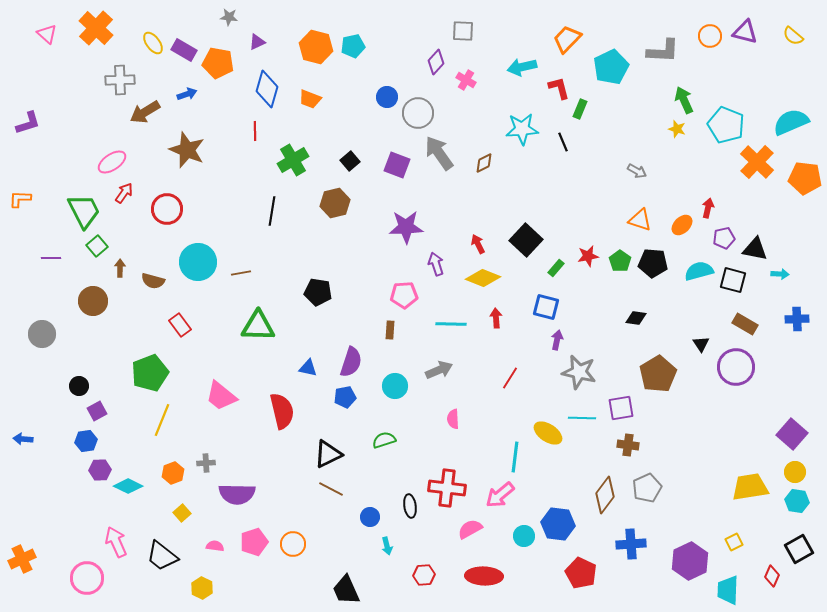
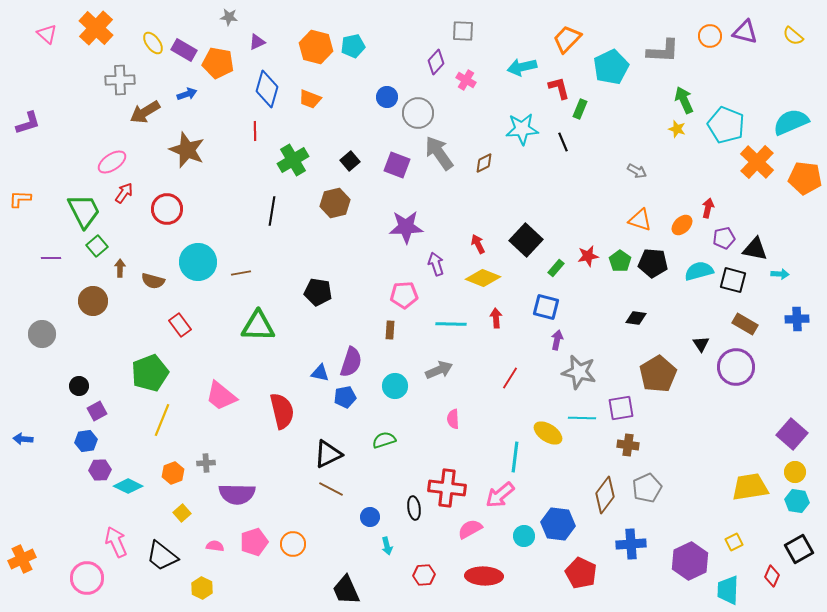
blue triangle at (308, 368): moved 12 px right, 5 px down
black ellipse at (410, 506): moved 4 px right, 2 px down
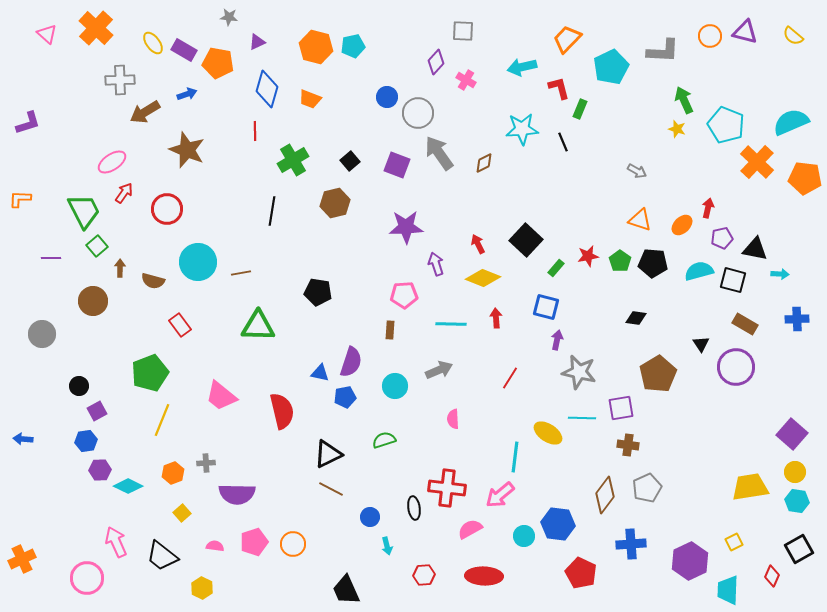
purple pentagon at (724, 238): moved 2 px left
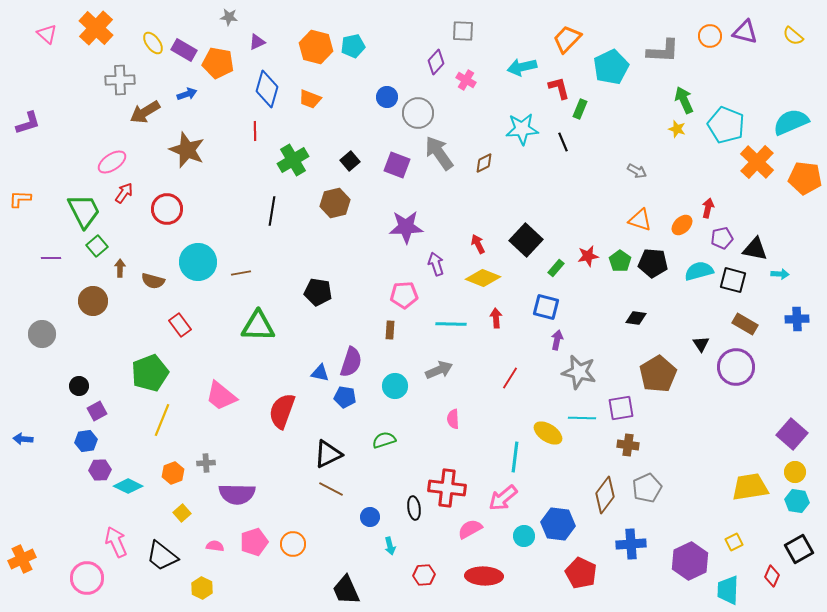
blue pentagon at (345, 397): rotated 20 degrees clockwise
red semicircle at (282, 411): rotated 147 degrees counterclockwise
pink arrow at (500, 495): moved 3 px right, 3 px down
cyan arrow at (387, 546): moved 3 px right
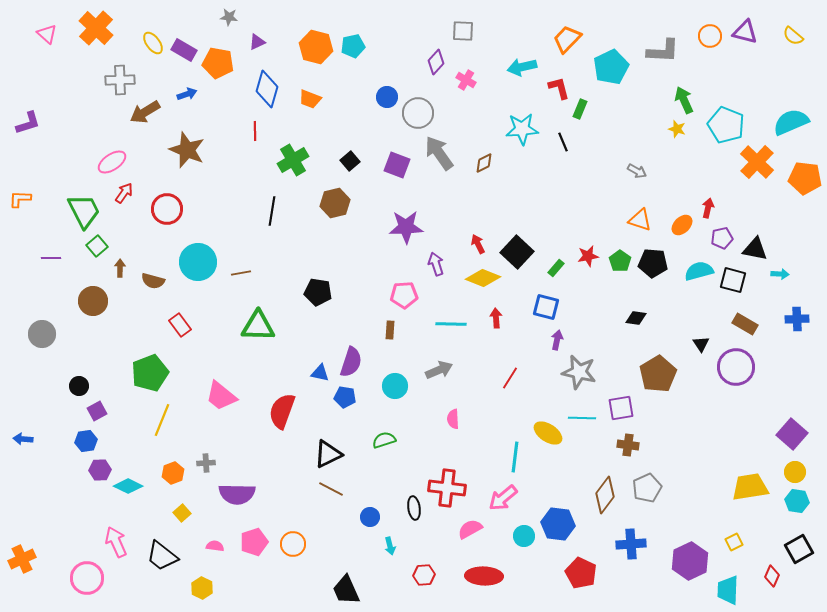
black square at (526, 240): moved 9 px left, 12 px down
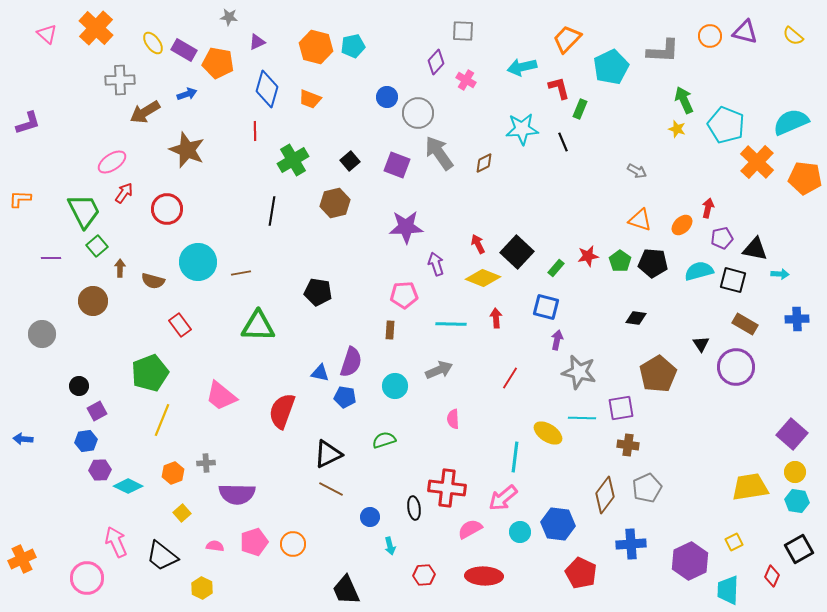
cyan circle at (524, 536): moved 4 px left, 4 px up
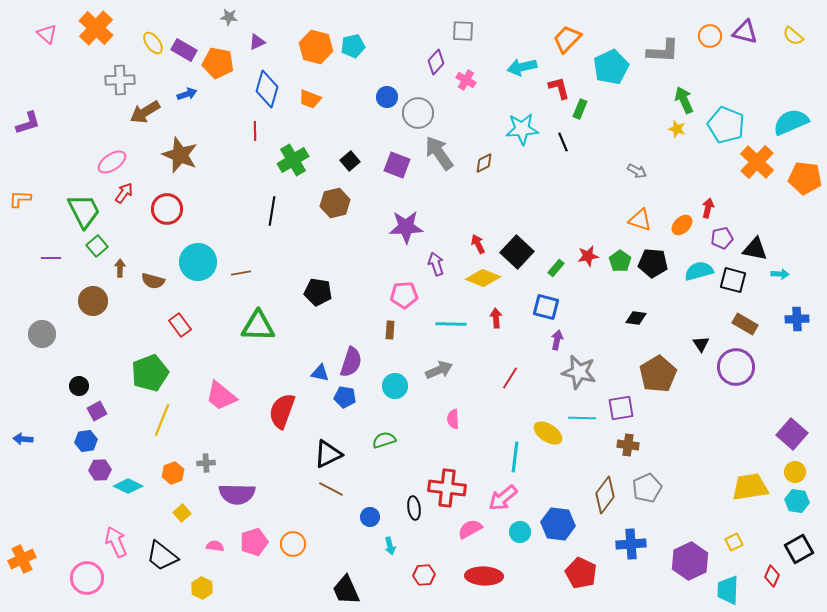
brown star at (187, 150): moved 7 px left, 5 px down
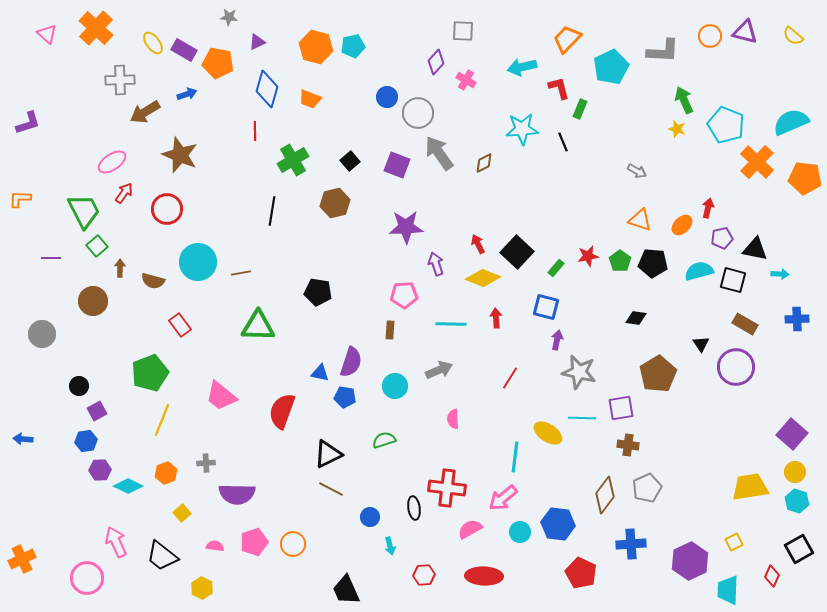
orange hexagon at (173, 473): moved 7 px left
cyan hexagon at (797, 501): rotated 10 degrees clockwise
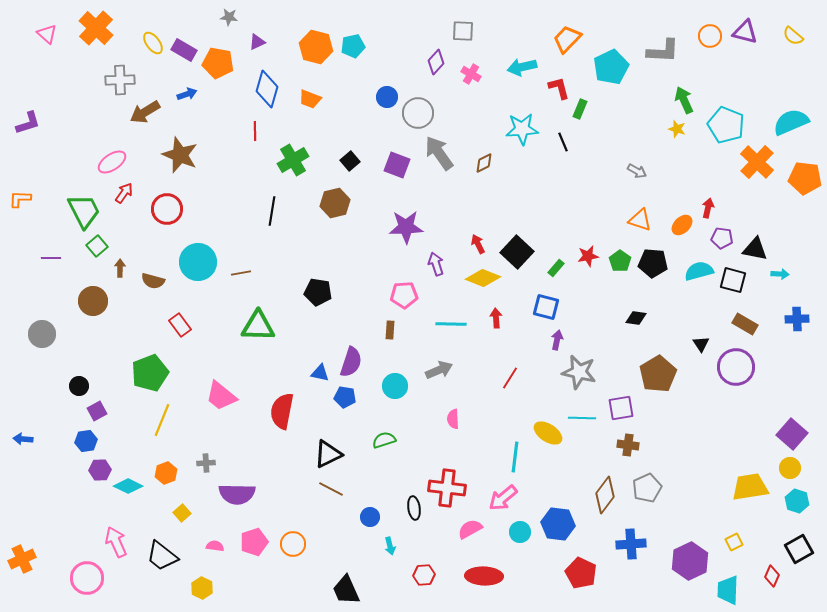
pink cross at (466, 80): moved 5 px right, 6 px up
purple pentagon at (722, 238): rotated 20 degrees clockwise
red semicircle at (282, 411): rotated 9 degrees counterclockwise
yellow circle at (795, 472): moved 5 px left, 4 px up
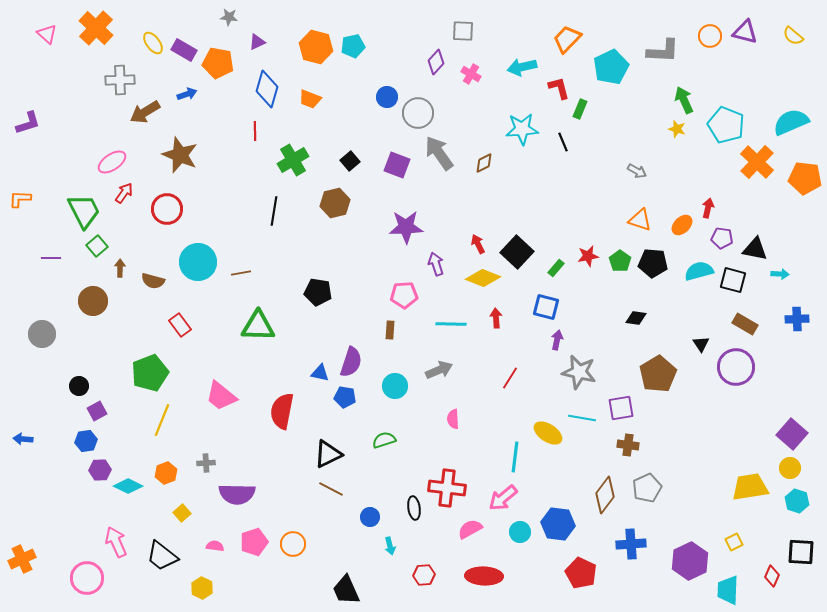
black line at (272, 211): moved 2 px right
cyan line at (582, 418): rotated 8 degrees clockwise
black square at (799, 549): moved 2 px right, 3 px down; rotated 32 degrees clockwise
